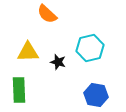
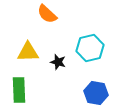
blue hexagon: moved 2 px up
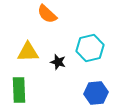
blue hexagon: rotated 15 degrees counterclockwise
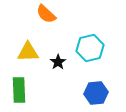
orange semicircle: moved 1 px left
black star: rotated 21 degrees clockwise
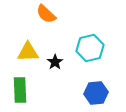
black star: moved 3 px left
green rectangle: moved 1 px right
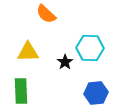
cyan hexagon: rotated 16 degrees clockwise
black star: moved 10 px right
green rectangle: moved 1 px right, 1 px down
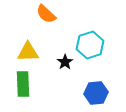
cyan hexagon: moved 3 px up; rotated 20 degrees counterclockwise
green rectangle: moved 2 px right, 7 px up
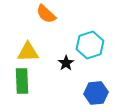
black star: moved 1 px right, 1 px down
green rectangle: moved 1 px left, 3 px up
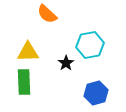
orange semicircle: moved 1 px right
cyan hexagon: rotated 8 degrees clockwise
green rectangle: moved 2 px right, 1 px down
blue hexagon: rotated 10 degrees counterclockwise
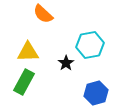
orange semicircle: moved 4 px left
green rectangle: rotated 30 degrees clockwise
